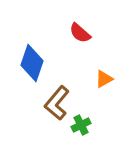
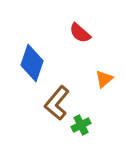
orange triangle: rotated 12 degrees counterclockwise
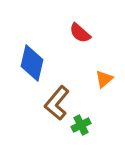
blue diamond: rotated 6 degrees counterclockwise
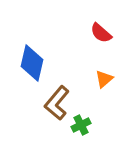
red semicircle: moved 21 px right
